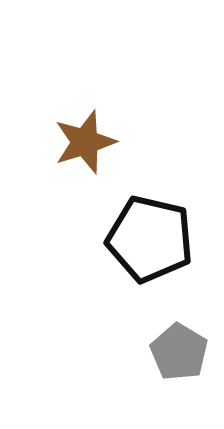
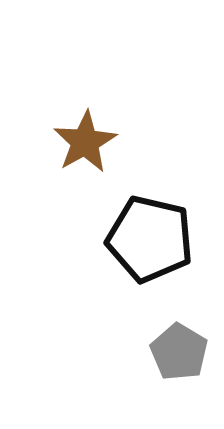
brown star: rotated 12 degrees counterclockwise
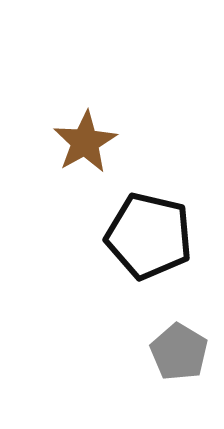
black pentagon: moved 1 px left, 3 px up
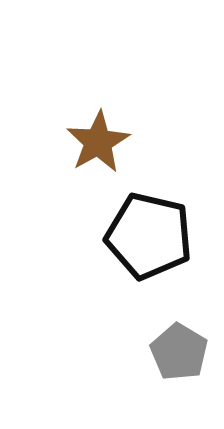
brown star: moved 13 px right
